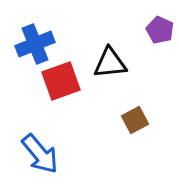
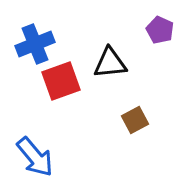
blue arrow: moved 5 px left, 3 px down
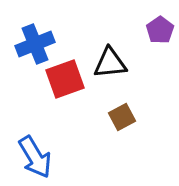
purple pentagon: rotated 12 degrees clockwise
red square: moved 4 px right, 2 px up
brown square: moved 13 px left, 3 px up
blue arrow: rotated 9 degrees clockwise
